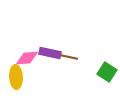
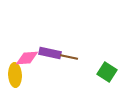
yellow ellipse: moved 1 px left, 2 px up
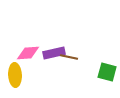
purple rectangle: moved 4 px right; rotated 25 degrees counterclockwise
pink diamond: moved 1 px right, 5 px up
green square: rotated 18 degrees counterclockwise
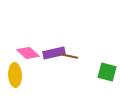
pink diamond: rotated 45 degrees clockwise
brown line: moved 1 px up
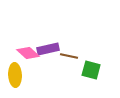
purple rectangle: moved 6 px left, 4 px up
green square: moved 16 px left, 2 px up
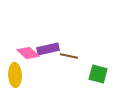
green square: moved 7 px right, 4 px down
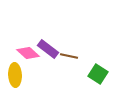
purple rectangle: rotated 50 degrees clockwise
green square: rotated 18 degrees clockwise
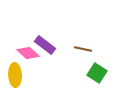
purple rectangle: moved 3 px left, 4 px up
brown line: moved 14 px right, 7 px up
green square: moved 1 px left, 1 px up
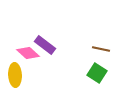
brown line: moved 18 px right
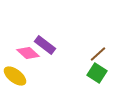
brown line: moved 3 px left, 5 px down; rotated 54 degrees counterclockwise
yellow ellipse: moved 1 px down; rotated 50 degrees counterclockwise
